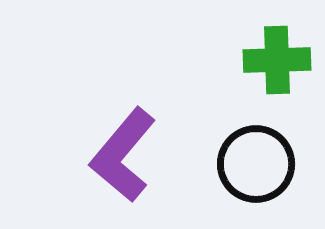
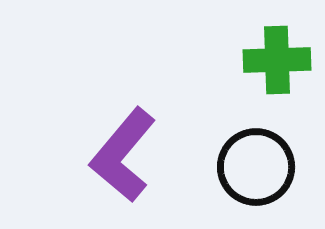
black circle: moved 3 px down
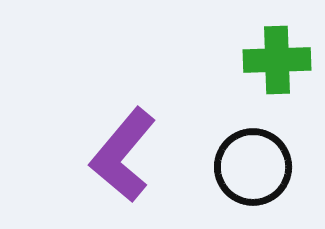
black circle: moved 3 px left
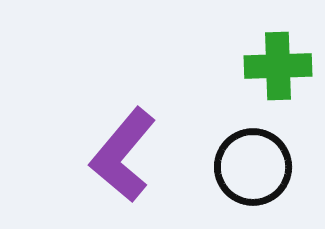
green cross: moved 1 px right, 6 px down
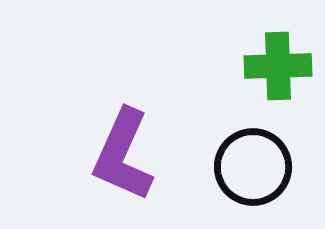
purple L-shape: rotated 16 degrees counterclockwise
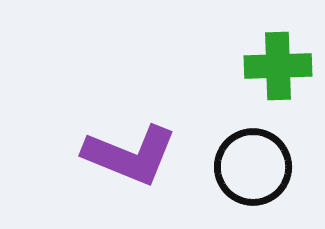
purple L-shape: moved 7 px right; rotated 92 degrees counterclockwise
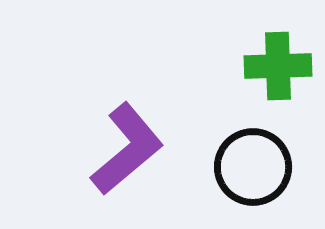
purple L-shape: moved 3 px left, 6 px up; rotated 62 degrees counterclockwise
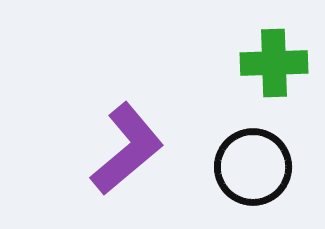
green cross: moved 4 px left, 3 px up
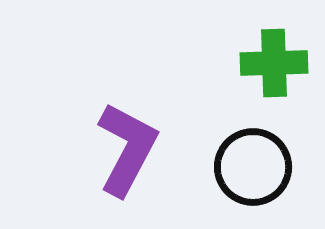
purple L-shape: rotated 22 degrees counterclockwise
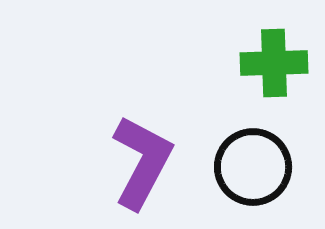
purple L-shape: moved 15 px right, 13 px down
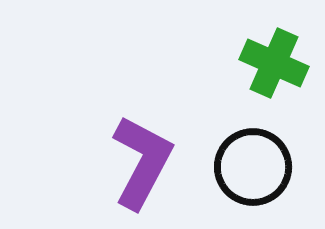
green cross: rotated 26 degrees clockwise
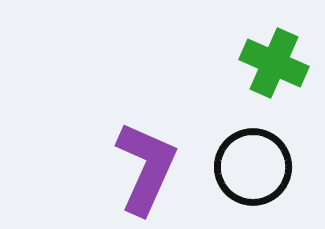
purple L-shape: moved 4 px right, 6 px down; rotated 4 degrees counterclockwise
